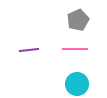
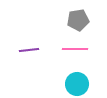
gray pentagon: rotated 15 degrees clockwise
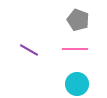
gray pentagon: rotated 30 degrees clockwise
purple line: rotated 36 degrees clockwise
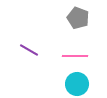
gray pentagon: moved 2 px up
pink line: moved 7 px down
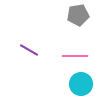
gray pentagon: moved 3 px up; rotated 30 degrees counterclockwise
cyan circle: moved 4 px right
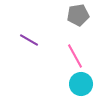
purple line: moved 10 px up
pink line: rotated 60 degrees clockwise
